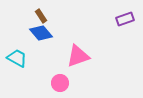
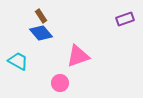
cyan trapezoid: moved 1 px right, 3 px down
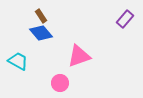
purple rectangle: rotated 30 degrees counterclockwise
pink triangle: moved 1 px right
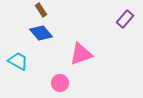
brown rectangle: moved 6 px up
pink triangle: moved 2 px right, 2 px up
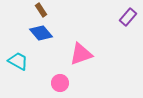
purple rectangle: moved 3 px right, 2 px up
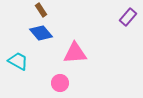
pink triangle: moved 6 px left, 1 px up; rotated 15 degrees clockwise
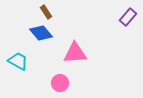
brown rectangle: moved 5 px right, 2 px down
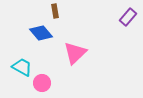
brown rectangle: moved 9 px right, 1 px up; rotated 24 degrees clockwise
pink triangle: rotated 40 degrees counterclockwise
cyan trapezoid: moved 4 px right, 6 px down
pink circle: moved 18 px left
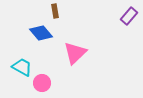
purple rectangle: moved 1 px right, 1 px up
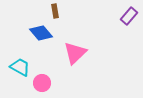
cyan trapezoid: moved 2 px left
